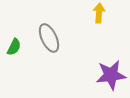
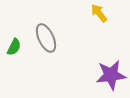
yellow arrow: rotated 42 degrees counterclockwise
gray ellipse: moved 3 px left
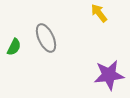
purple star: moved 2 px left
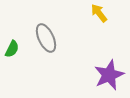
green semicircle: moved 2 px left, 2 px down
purple star: rotated 16 degrees counterclockwise
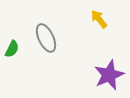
yellow arrow: moved 6 px down
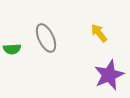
yellow arrow: moved 14 px down
green semicircle: rotated 60 degrees clockwise
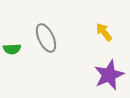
yellow arrow: moved 5 px right, 1 px up
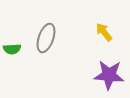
gray ellipse: rotated 44 degrees clockwise
purple star: rotated 28 degrees clockwise
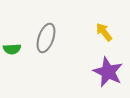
purple star: moved 1 px left, 3 px up; rotated 20 degrees clockwise
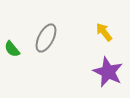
gray ellipse: rotated 8 degrees clockwise
green semicircle: rotated 54 degrees clockwise
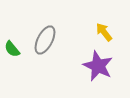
gray ellipse: moved 1 px left, 2 px down
purple star: moved 10 px left, 6 px up
